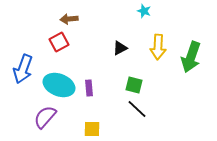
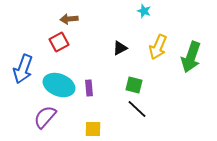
yellow arrow: rotated 20 degrees clockwise
yellow square: moved 1 px right
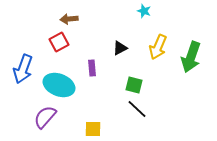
purple rectangle: moved 3 px right, 20 px up
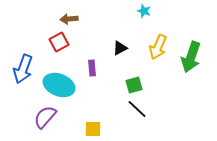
green square: rotated 30 degrees counterclockwise
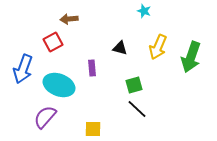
red square: moved 6 px left
black triangle: rotated 42 degrees clockwise
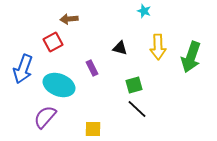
yellow arrow: rotated 25 degrees counterclockwise
purple rectangle: rotated 21 degrees counterclockwise
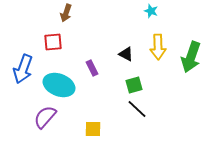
cyan star: moved 7 px right
brown arrow: moved 3 px left, 6 px up; rotated 66 degrees counterclockwise
red square: rotated 24 degrees clockwise
black triangle: moved 6 px right, 6 px down; rotated 14 degrees clockwise
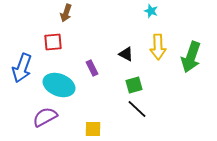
blue arrow: moved 1 px left, 1 px up
purple semicircle: rotated 20 degrees clockwise
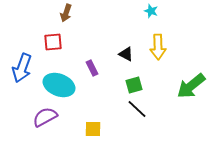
green arrow: moved 29 px down; rotated 32 degrees clockwise
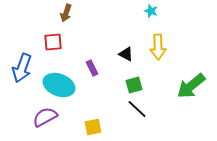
yellow square: moved 2 px up; rotated 12 degrees counterclockwise
